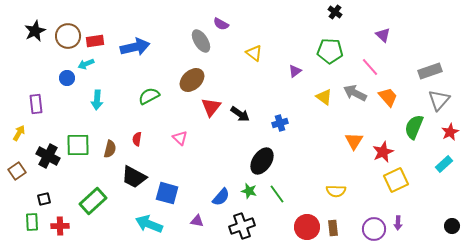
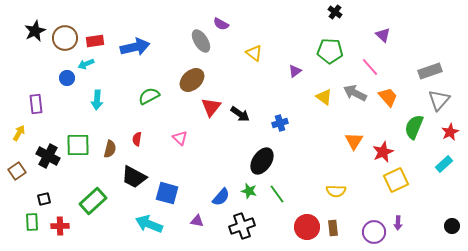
brown circle at (68, 36): moved 3 px left, 2 px down
purple circle at (374, 229): moved 3 px down
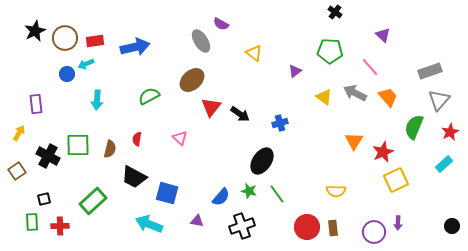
blue circle at (67, 78): moved 4 px up
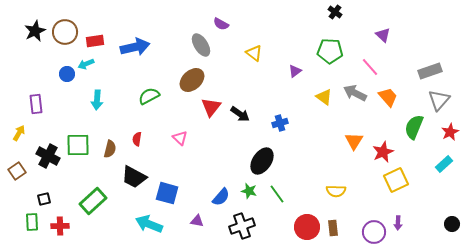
brown circle at (65, 38): moved 6 px up
gray ellipse at (201, 41): moved 4 px down
black circle at (452, 226): moved 2 px up
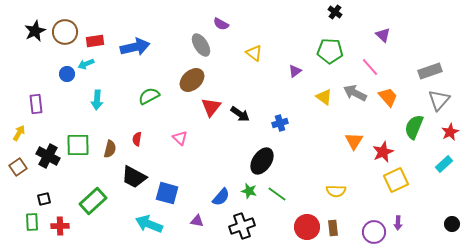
brown square at (17, 171): moved 1 px right, 4 px up
green line at (277, 194): rotated 18 degrees counterclockwise
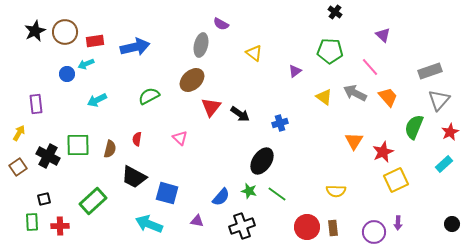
gray ellipse at (201, 45): rotated 45 degrees clockwise
cyan arrow at (97, 100): rotated 60 degrees clockwise
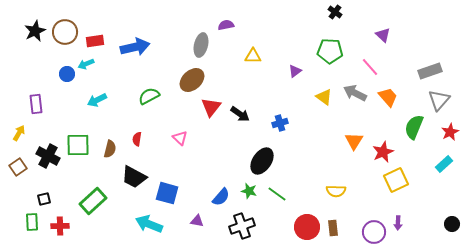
purple semicircle at (221, 24): moved 5 px right, 1 px down; rotated 140 degrees clockwise
yellow triangle at (254, 53): moved 1 px left, 3 px down; rotated 36 degrees counterclockwise
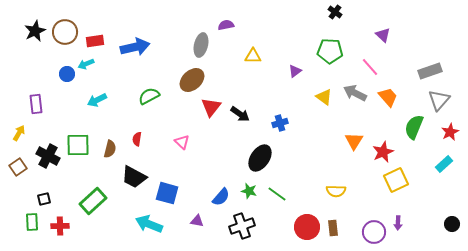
pink triangle at (180, 138): moved 2 px right, 4 px down
black ellipse at (262, 161): moved 2 px left, 3 px up
